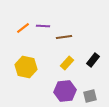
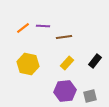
black rectangle: moved 2 px right, 1 px down
yellow hexagon: moved 2 px right, 3 px up
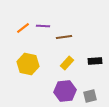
black rectangle: rotated 48 degrees clockwise
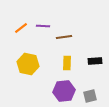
orange line: moved 2 px left
yellow rectangle: rotated 40 degrees counterclockwise
purple hexagon: moved 1 px left
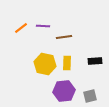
yellow hexagon: moved 17 px right
